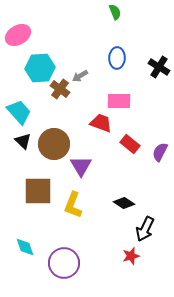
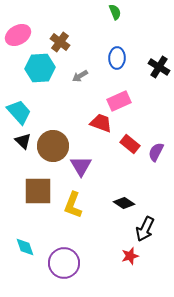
brown cross: moved 47 px up
pink rectangle: rotated 25 degrees counterclockwise
brown circle: moved 1 px left, 2 px down
purple semicircle: moved 4 px left
red star: moved 1 px left
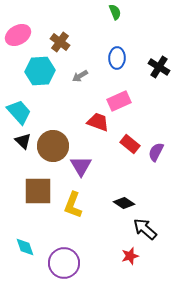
cyan hexagon: moved 3 px down
red trapezoid: moved 3 px left, 1 px up
black arrow: rotated 105 degrees clockwise
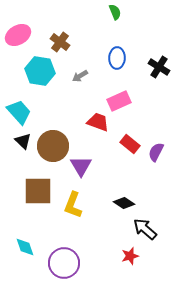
cyan hexagon: rotated 12 degrees clockwise
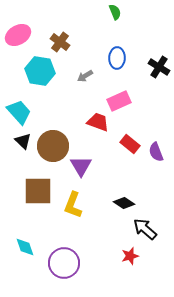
gray arrow: moved 5 px right
purple semicircle: rotated 48 degrees counterclockwise
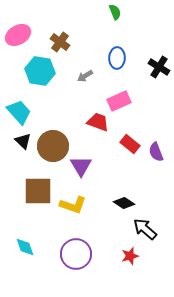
yellow L-shape: rotated 92 degrees counterclockwise
purple circle: moved 12 px right, 9 px up
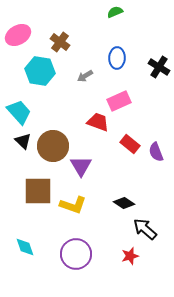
green semicircle: rotated 91 degrees counterclockwise
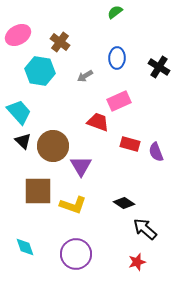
green semicircle: rotated 14 degrees counterclockwise
red rectangle: rotated 24 degrees counterclockwise
red star: moved 7 px right, 6 px down
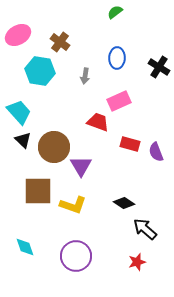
gray arrow: rotated 49 degrees counterclockwise
black triangle: moved 1 px up
brown circle: moved 1 px right, 1 px down
purple circle: moved 2 px down
